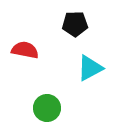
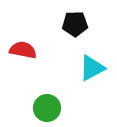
red semicircle: moved 2 px left
cyan triangle: moved 2 px right
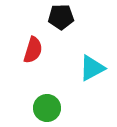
black pentagon: moved 14 px left, 7 px up
red semicircle: moved 10 px right; rotated 96 degrees clockwise
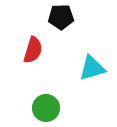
cyan triangle: rotated 12 degrees clockwise
green circle: moved 1 px left
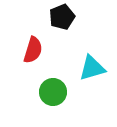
black pentagon: moved 1 px right; rotated 20 degrees counterclockwise
green circle: moved 7 px right, 16 px up
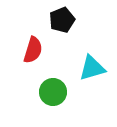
black pentagon: moved 3 px down
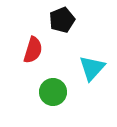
cyan triangle: rotated 32 degrees counterclockwise
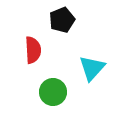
red semicircle: rotated 20 degrees counterclockwise
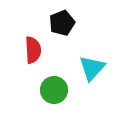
black pentagon: moved 3 px down
green circle: moved 1 px right, 2 px up
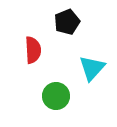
black pentagon: moved 5 px right, 1 px up
green circle: moved 2 px right, 6 px down
